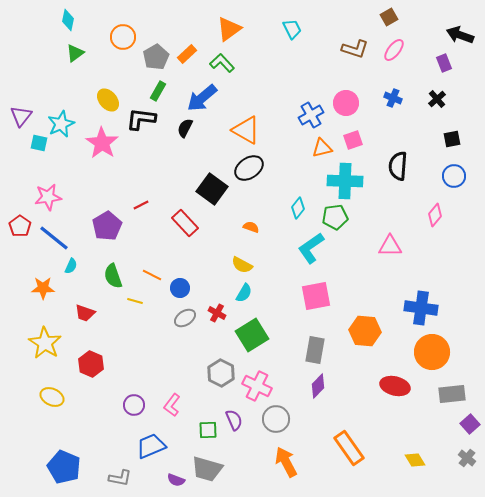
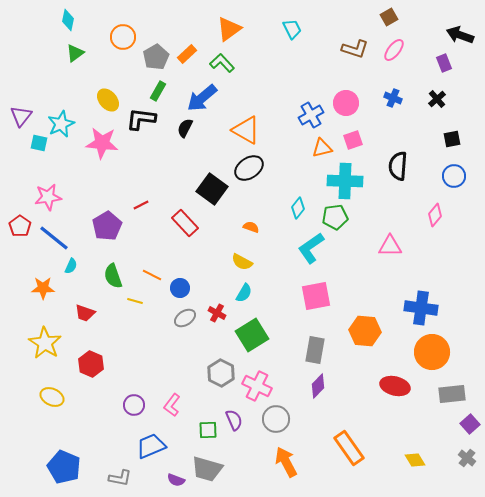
pink star at (102, 143): rotated 28 degrees counterclockwise
yellow semicircle at (242, 265): moved 3 px up
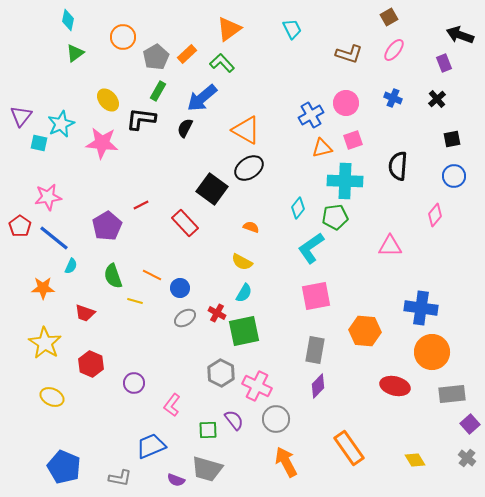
brown L-shape at (355, 49): moved 6 px left, 5 px down
green square at (252, 335): moved 8 px left, 4 px up; rotated 20 degrees clockwise
purple circle at (134, 405): moved 22 px up
purple semicircle at (234, 420): rotated 15 degrees counterclockwise
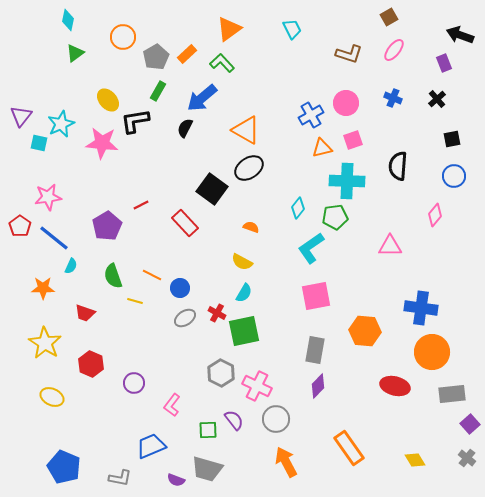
black L-shape at (141, 119): moved 6 px left, 2 px down; rotated 16 degrees counterclockwise
cyan cross at (345, 181): moved 2 px right
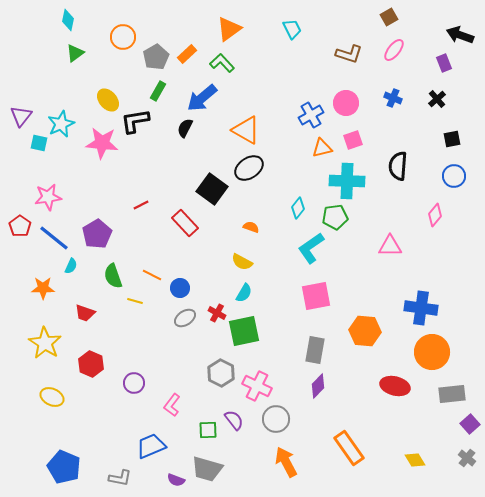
purple pentagon at (107, 226): moved 10 px left, 8 px down
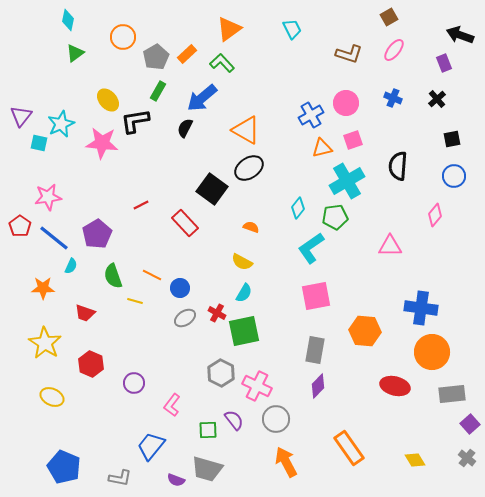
cyan cross at (347, 181): rotated 32 degrees counterclockwise
blue trapezoid at (151, 446): rotated 28 degrees counterclockwise
